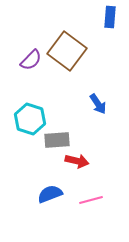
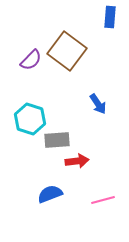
red arrow: rotated 20 degrees counterclockwise
pink line: moved 12 px right
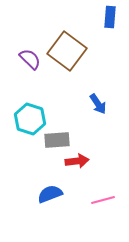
purple semicircle: moved 1 px left, 1 px up; rotated 90 degrees counterclockwise
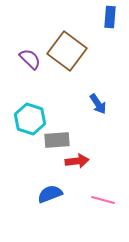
pink line: rotated 30 degrees clockwise
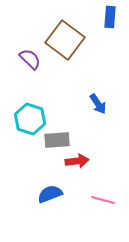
brown square: moved 2 px left, 11 px up
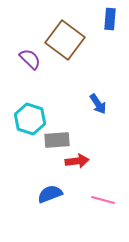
blue rectangle: moved 2 px down
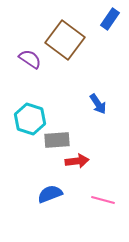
blue rectangle: rotated 30 degrees clockwise
purple semicircle: rotated 10 degrees counterclockwise
